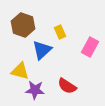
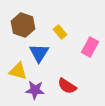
yellow rectangle: rotated 16 degrees counterclockwise
blue triangle: moved 3 px left, 3 px down; rotated 15 degrees counterclockwise
yellow triangle: moved 2 px left
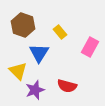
yellow triangle: rotated 30 degrees clockwise
red semicircle: rotated 18 degrees counterclockwise
purple star: rotated 24 degrees counterclockwise
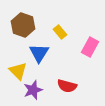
purple star: moved 2 px left
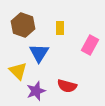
yellow rectangle: moved 4 px up; rotated 40 degrees clockwise
pink rectangle: moved 2 px up
purple star: moved 3 px right, 1 px down
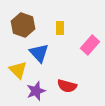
pink rectangle: rotated 12 degrees clockwise
blue triangle: rotated 15 degrees counterclockwise
yellow triangle: moved 1 px up
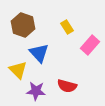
yellow rectangle: moved 7 px right, 1 px up; rotated 32 degrees counterclockwise
purple star: rotated 24 degrees clockwise
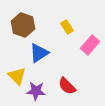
blue triangle: rotated 40 degrees clockwise
yellow triangle: moved 1 px left, 6 px down
red semicircle: rotated 30 degrees clockwise
